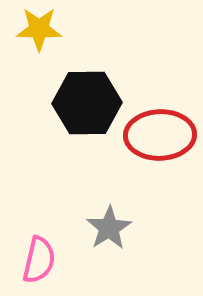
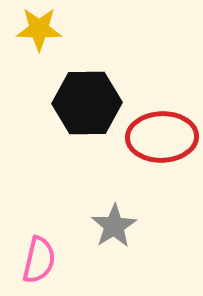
red ellipse: moved 2 px right, 2 px down
gray star: moved 5 px right, 2 px up
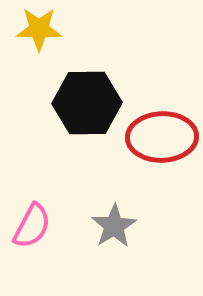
pink semicircle: moved 7 px left, 34 px up; rotated 15 degrees clockwise
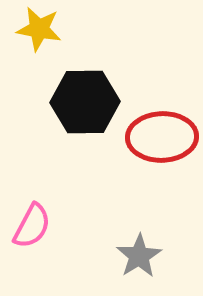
yellow star: rotated 9 degrees clockwise
black hexagon: moved 2 px left, 1 px up
gray star: moved 25 px right, 30 px down
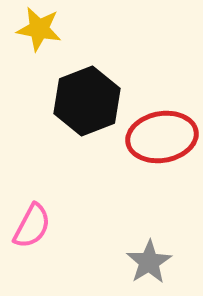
black hexagon: moved 2 px right, 1 px up; rotated 20 degrees counterclockwise
red ellipse: rotated 8 degrees counterclockwise
gray star: moved 10 px right, 6 px down
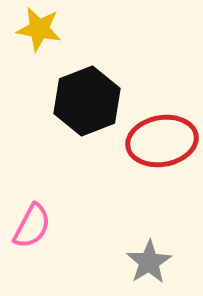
red ellipse: moved 4 px down
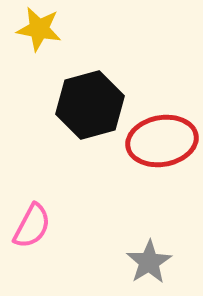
black hexagon: moved 3 px right, 4 px down; rotated 6 degrees clockwise
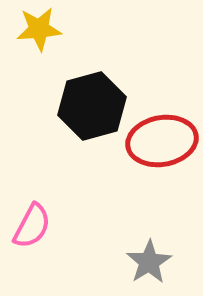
yellow star: rotated 15 degrees counterclockwise
black hexagon: moved 2 px right, 1 px down
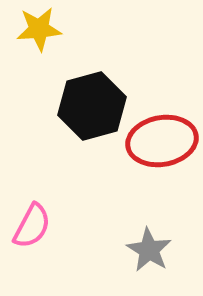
gray star: moved 12 px up; rotated 9 degrees counterclockwise
